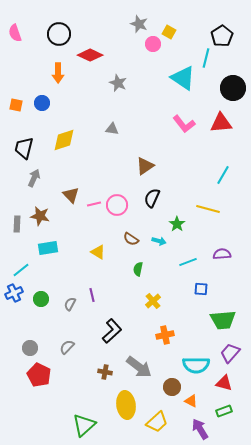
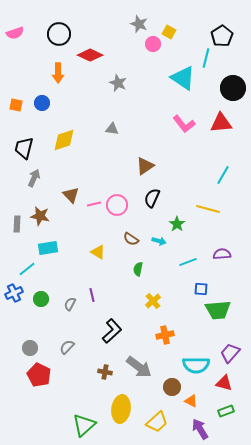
pink semicircle at (15, 33): rotated 90 degrees counterclockwise
cyan line at (21, 270): moved 6 px right, 1 px up
green trapezoid at (223, 320): moved 5 px left, 10 px up
yellow ellipse at (126, 405): moved 5 px left, 4 px down; rotated 16 degrees clockwise
green rectangle at (224, 411): moved 2 px right
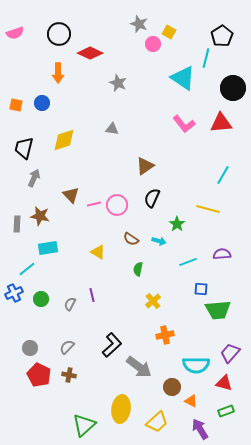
red diamond at (90, 55): moved 2 px up
black L-shape at (112, 331): moved 14 px down
brown cross at (105, 372): moved 36 px left, 3 px down
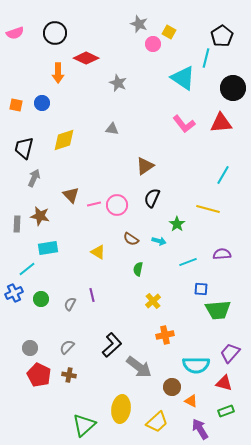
black circle at (59, 34): moved 4 px left, 1 px up
red diamond at (90, 53): moved 4 px left, 5 px down
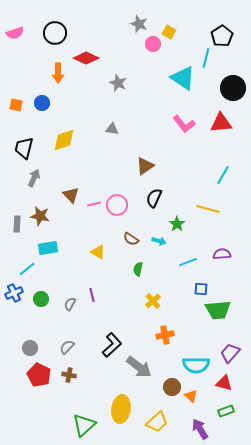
black semicircle at (152, 198): moved 2 px right
orange triangle at (191, 401): moved 5 px up; rotated 16 degrees clockwise
